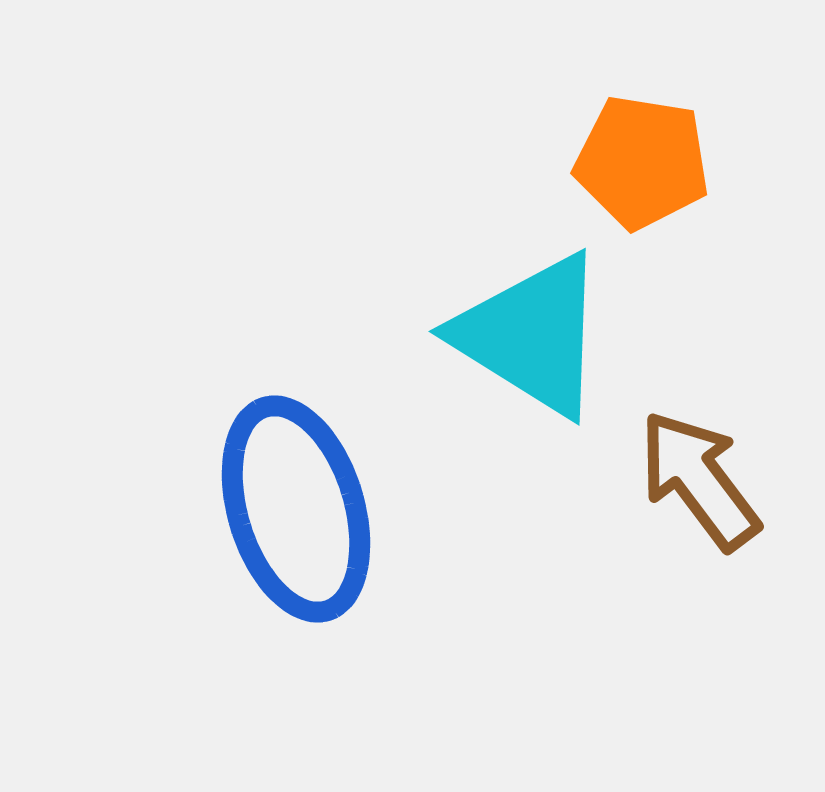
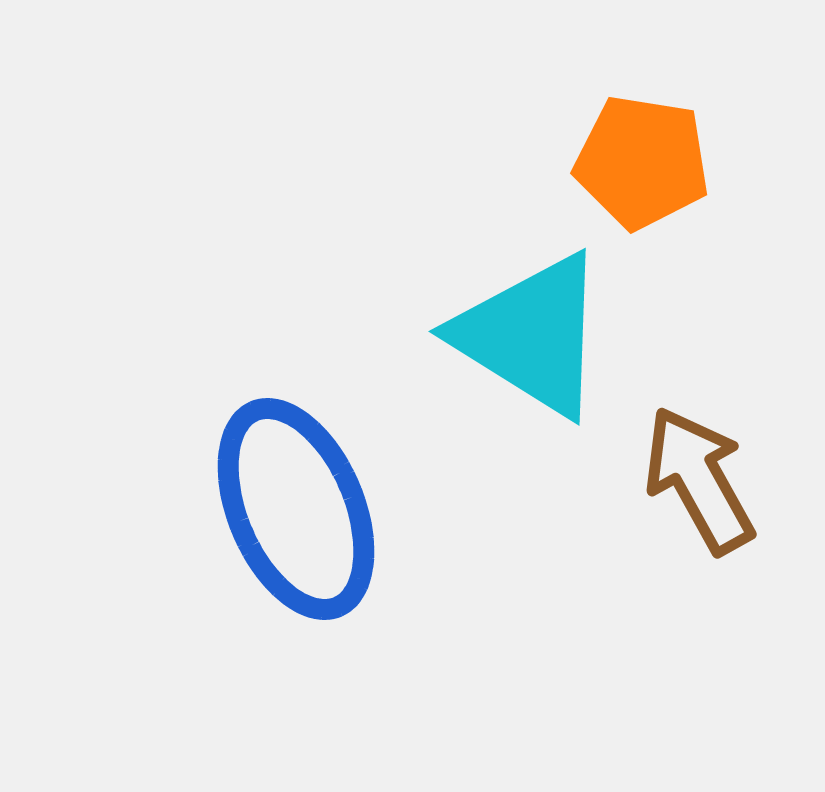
brown arrow: rotated 8 degrees clockwise
blue ellipse: rotated 6 degrees counterclockwise
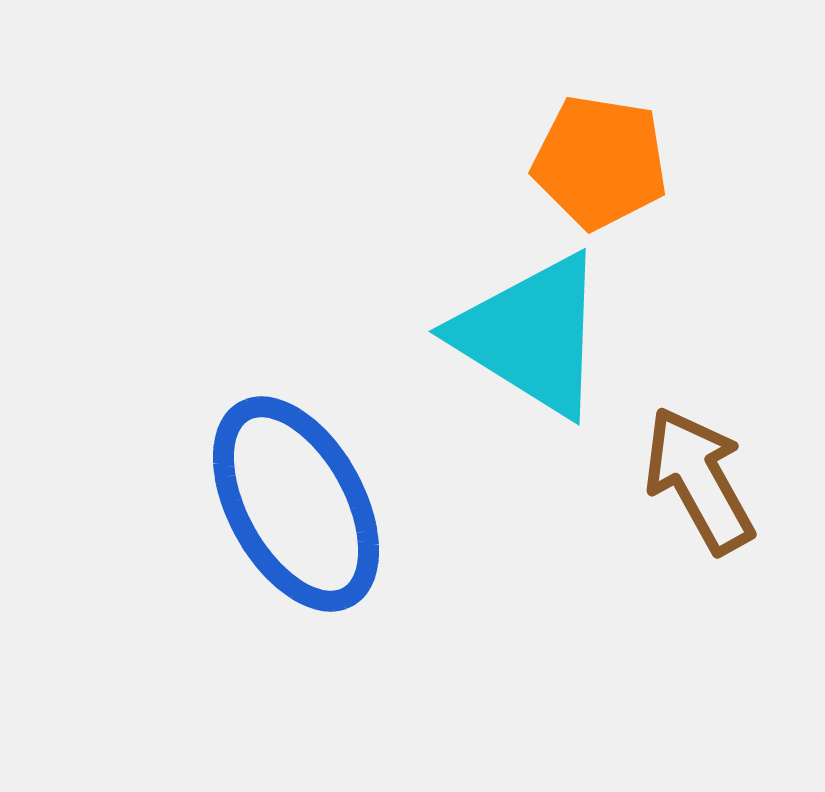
orange pentagon: moved 42 px left
blue ellipse: moved 5 px up; rotated 6 degrees counterclockwise
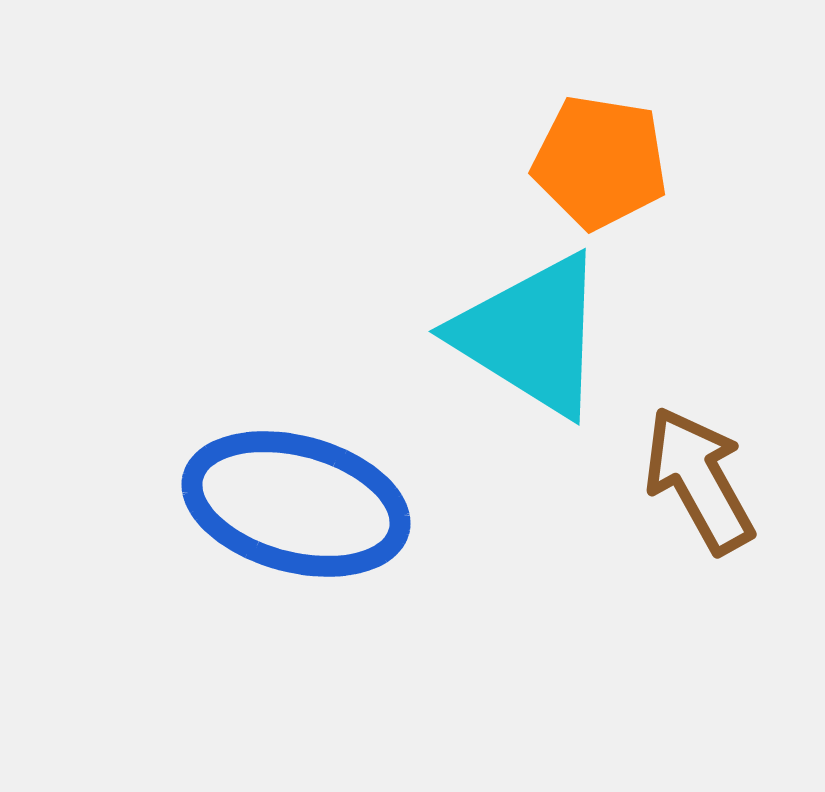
blue ellipse: rotated 46 degrees counterclockwise
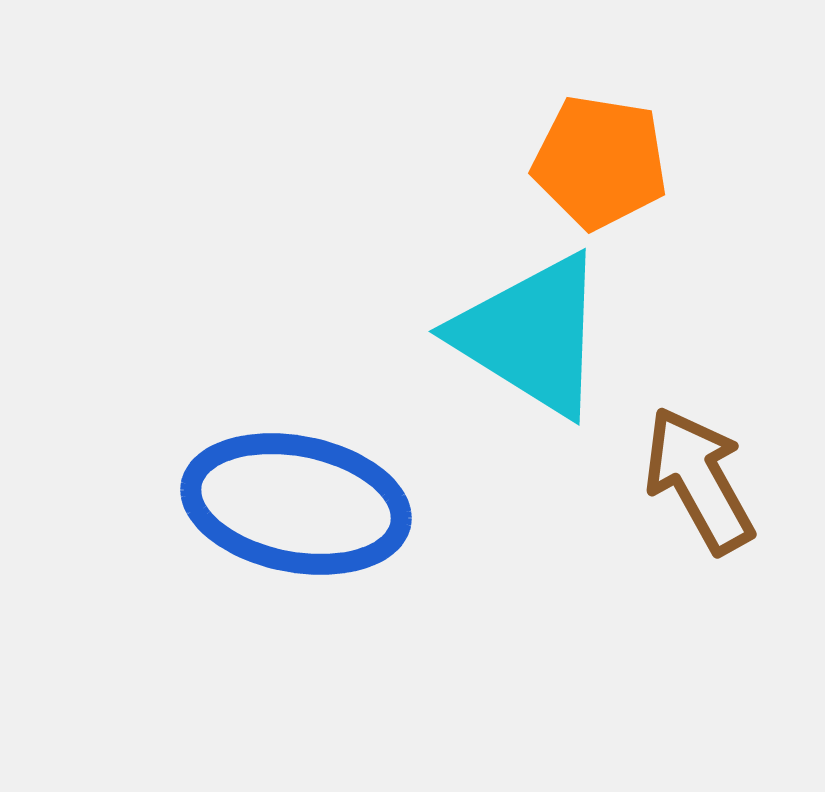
blue ellipse: rotated 4 degrees counterclockwise
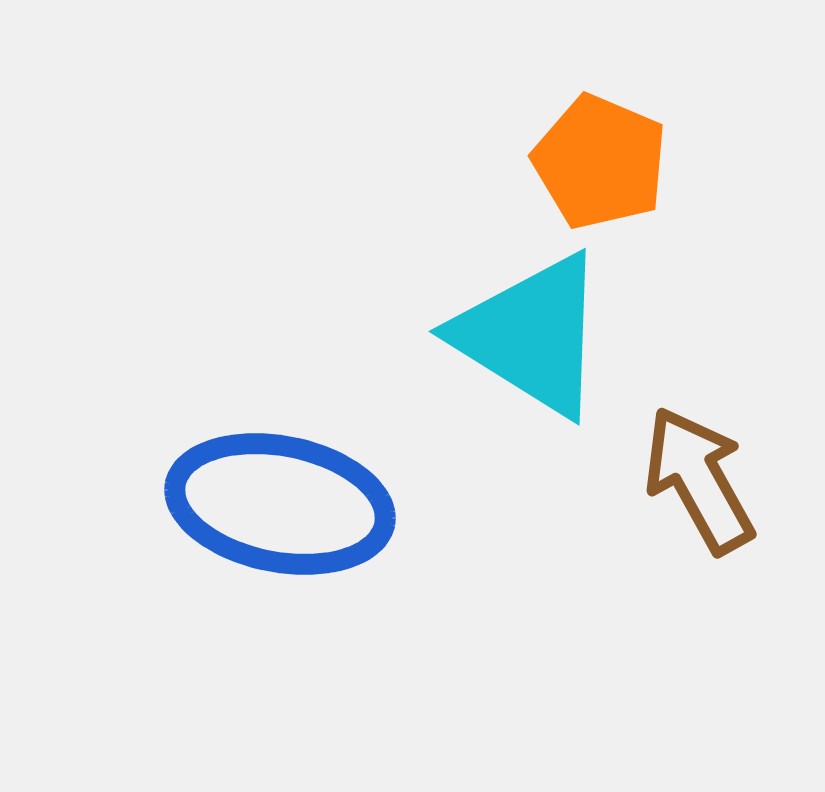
orange pentagon: rotated 14 degrees clockwise
blue ellipse: moved 16 px left
